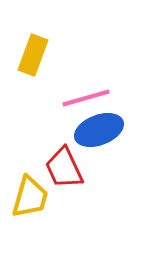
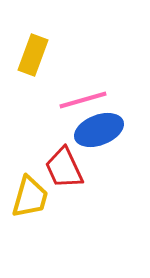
pink line: moved 3 px left, 2 px down
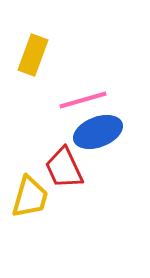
blue ellipse: moved 1 px left, 2 px down
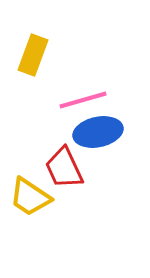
blue ellipse: rotated 9 degrees clockwise
yellow trapezoid: rotated 108 degrees clockwise
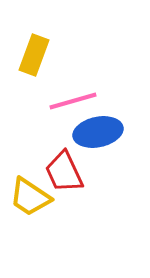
yellow rectangle: moved 1 px right
pink line: moved 10 px left, 1 px down
red trapezoid: moved 4 px down
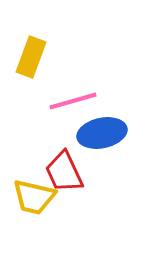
yellow rectangle: moved 3 px left, 2 px down
blue ellipse: moved 4 px right, 1 px down
yellow trapezoid: moved 4 px right; rotated 21 degrees counterclockwise
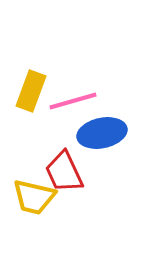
yellow rectangle: moved 34 px down
